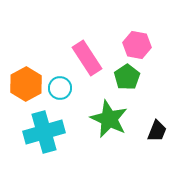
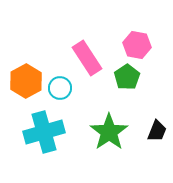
orange hexagon: moved 3 px up
green star: moved 13 px down; rotated 12 degrees clockwise
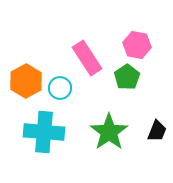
cyan cross: rotated 21 degrees clockwise
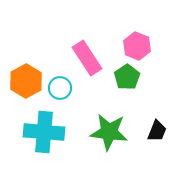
pink hexagon: moved 1 px down; rotated 12 degrees clockwise
green star: rotated 30 degrees counterclockwise
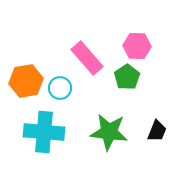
pink hexagon: rotated 20 degrees counterclockwise
pink rectangle: rotated 8 degrees counterclockwise
orange hexagon: rotated 20 degrees clockwise
